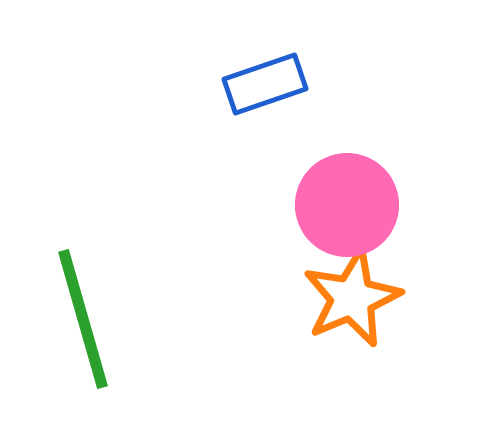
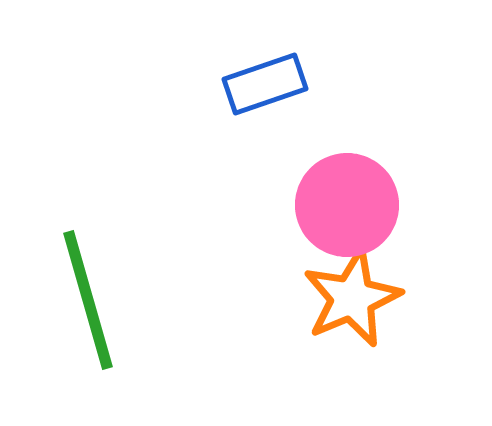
green line: moved 5 px right, 19 px up
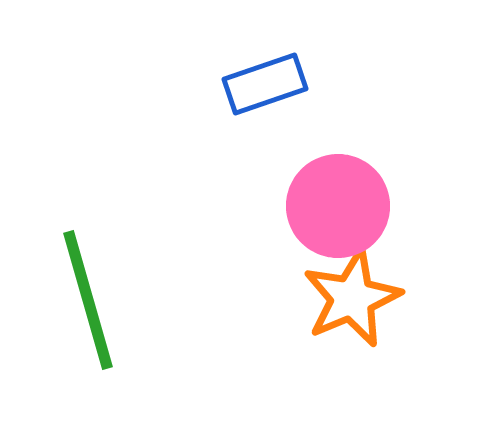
pink circle: moved 9 px left, 1 px down
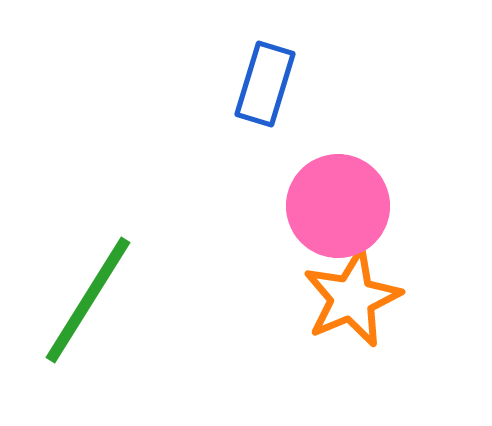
blue rectangle: rotated 54 degrees counterclockwise
green line: rotated 48 degrees clockwise
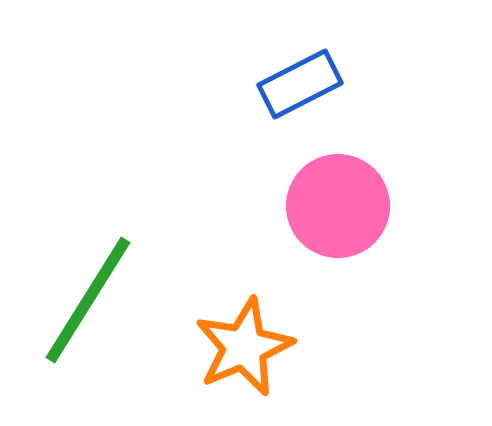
blue rectangle: moved 35 px right; rotated 46 degrees clockwise
orange star: moved 108 px left, 49 px down
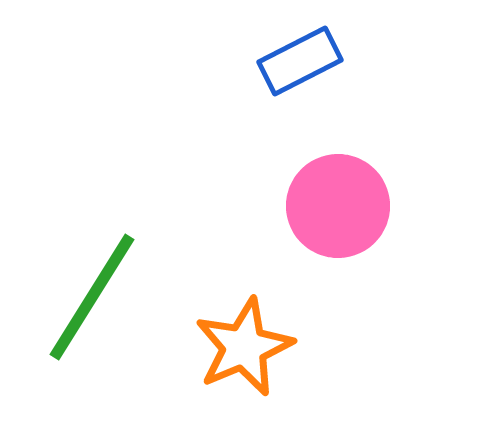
blue rectangle: moved 23 px up
green line: moved 4 px right, 3 px up
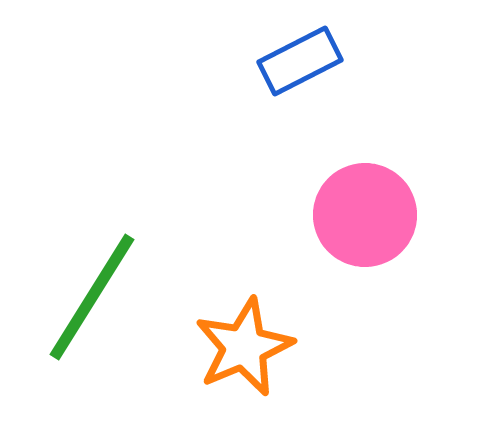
pink circle: moved 27 px right, 9 px down
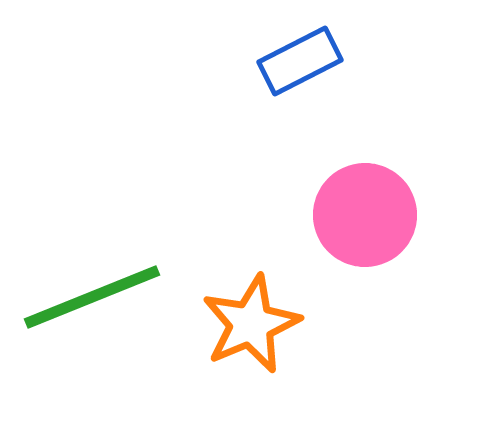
green line: rotated 36 degrees clockwise
orange star: moved 7 px right, 23 px up
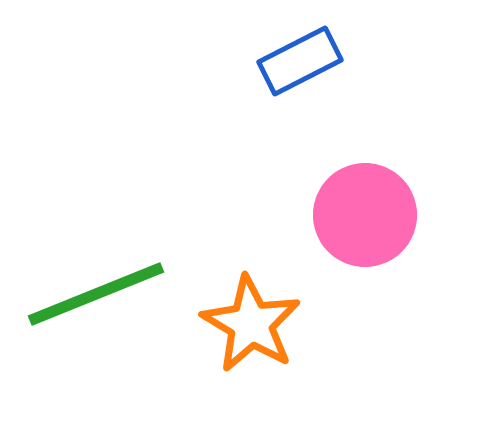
green line: moved 4 px right, 3 px up
orange star: rotated 18 degrees counterclockwise
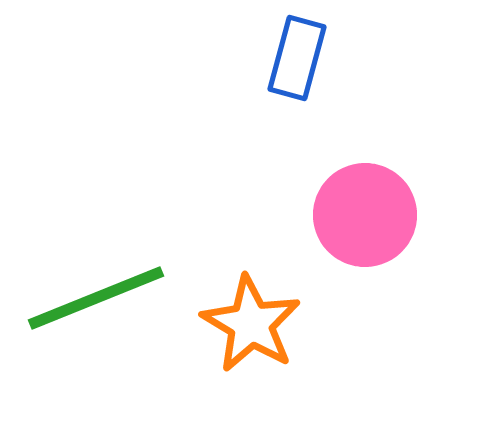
blue rectangle: moved 3 px left, 3 px up; rotated 48 degrees counterclockwise
green line: moved 4 px down
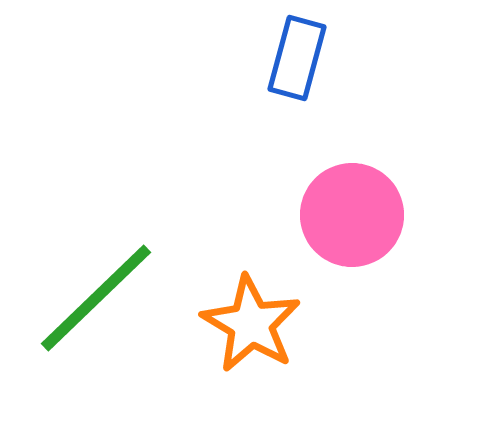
pink circle: moved 13 px left
green line: rotated 22 degrees counterclockwise
